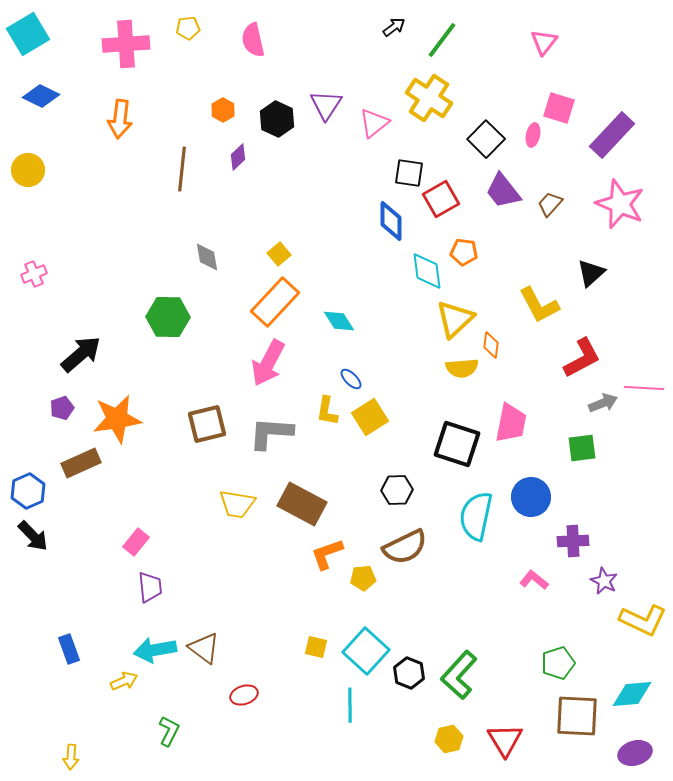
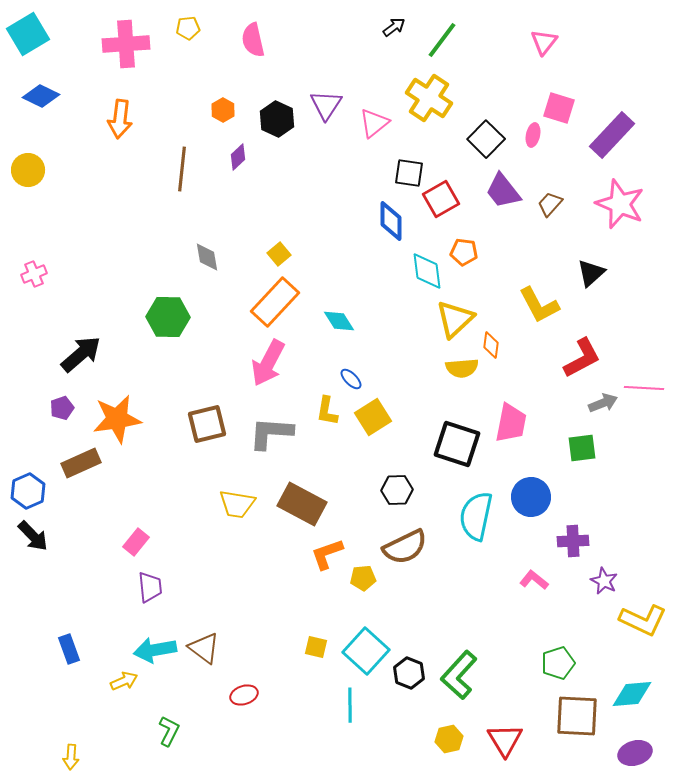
yellow square at (370, 417): moved 3 px right
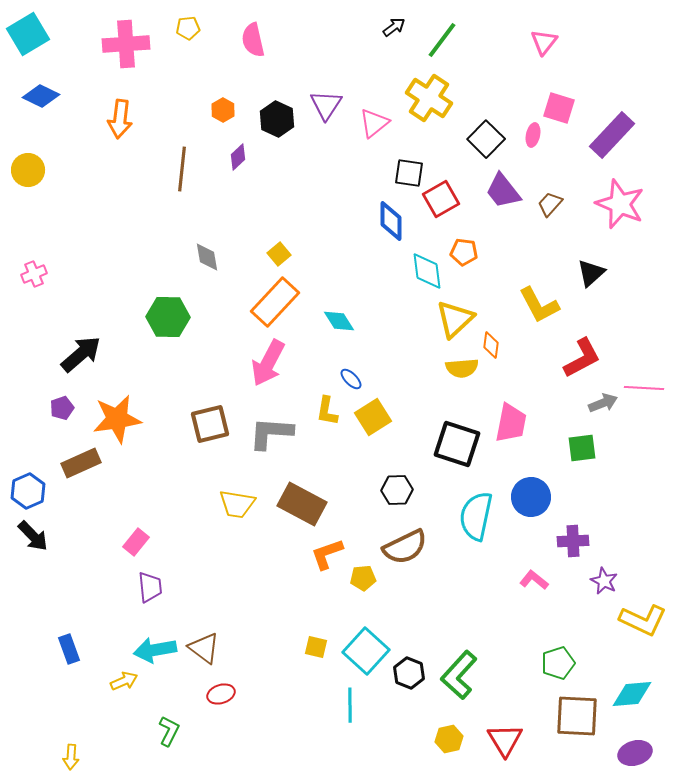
brown square at (207, 424): moved 3 px right
red ellipse at (244, 695): moved 23 px left, 1 px up
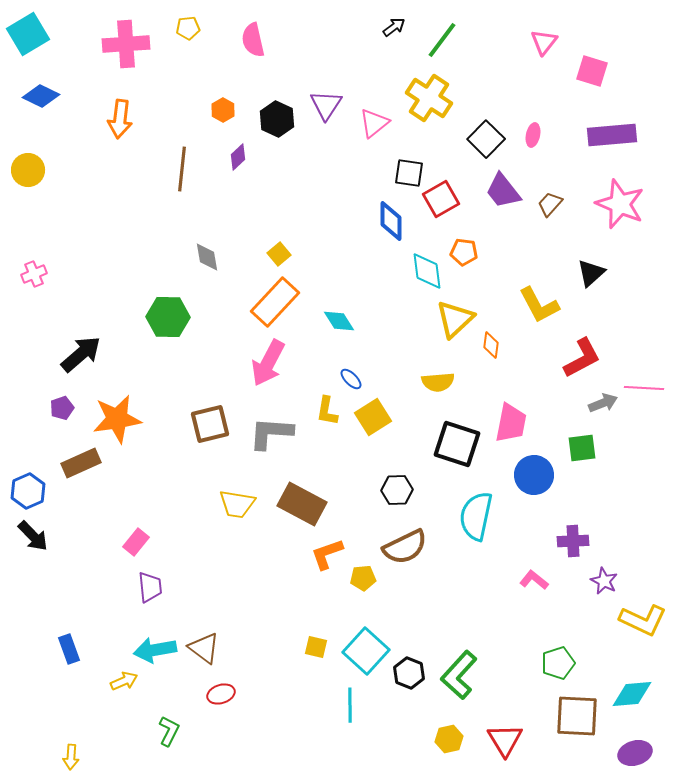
pink square at (559, 108): moved 33 px right, 37 px up
purple rectangle at (612, 135): rotated 42 degrees clockwise
yellow semicircle at (462, 368): moved 24 px left, 14 px down
blue circle at (531, 497): moved 3 px right, 22 px up
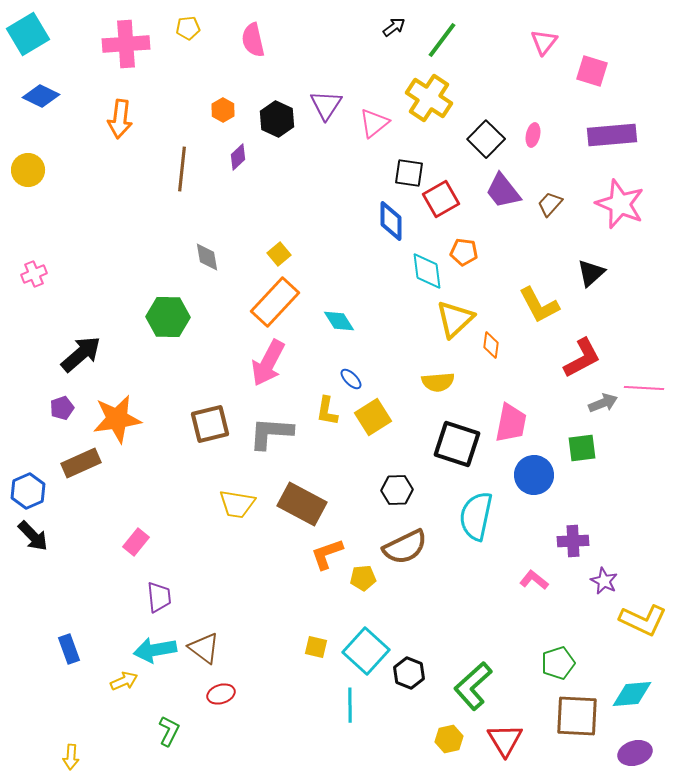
purple trapezoid at (150, 587): moved 9 px right, 10 px down
green L-shape at (459, 675): moved 14 px right, 11 px down; rotated 6 degrees clockwise
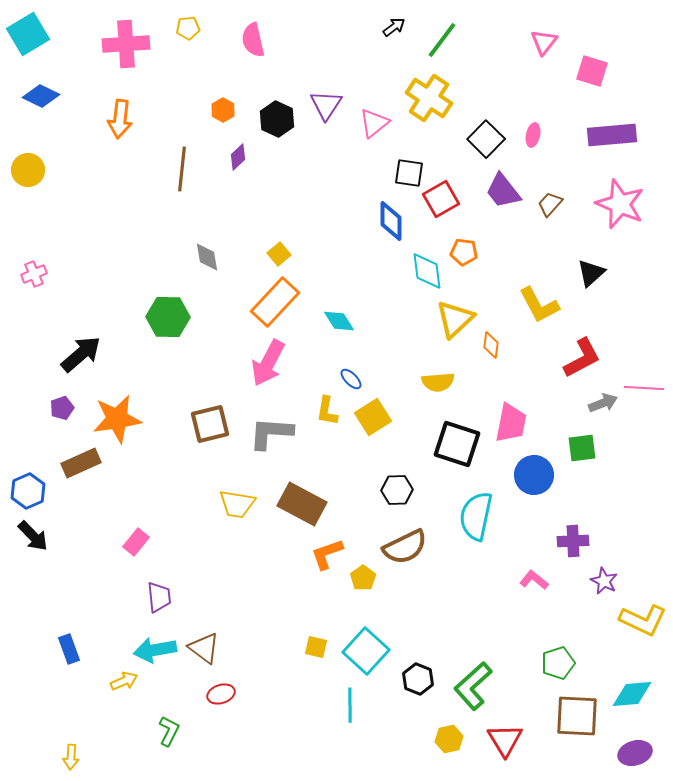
yellow pentagon at (363, 578): rotated 30 degrees counterclockwise
black hexagon at (409, 673): moved 9 px right, 6 px down
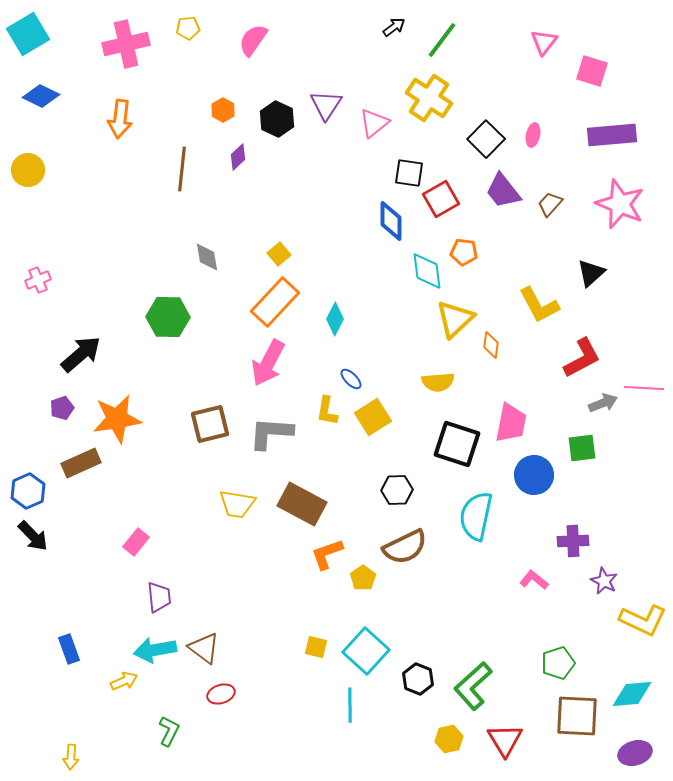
pink semicircle at (253, 40): rotated 48 degrees clockwise
pink cross at (126, 44): rotated 9 degrees counterclockwise
pink cross at (34, 274): moved 4 px right, 6 px down
cyan diamond at (339, 321): moved 4 px left, 2 px up; rotated 60 degrees clockwise
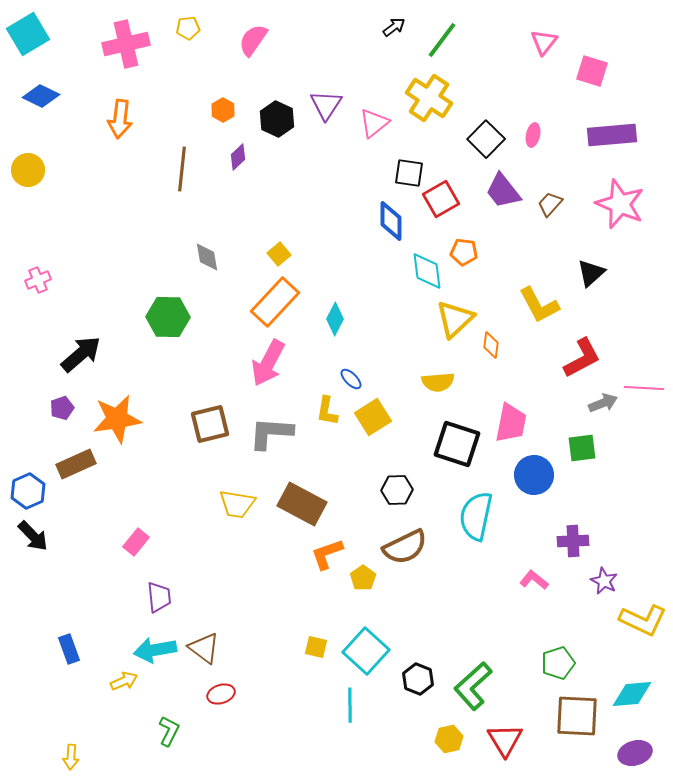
brown rectangle at (81, 463): moved 5 px left, 1 px down
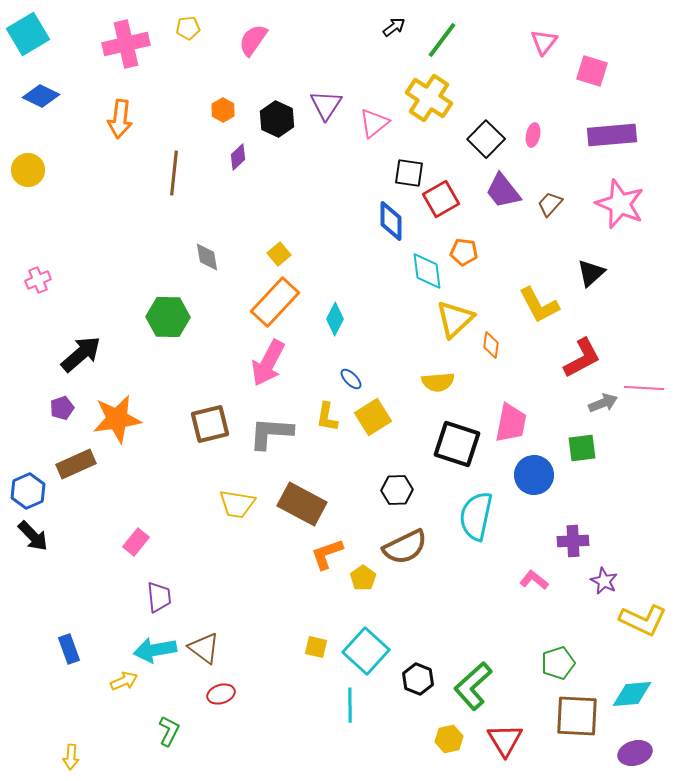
brown line at (182, 169): moved 8 px left, 4 px down
yellow L-shape at (327, 411): moved 6 px down
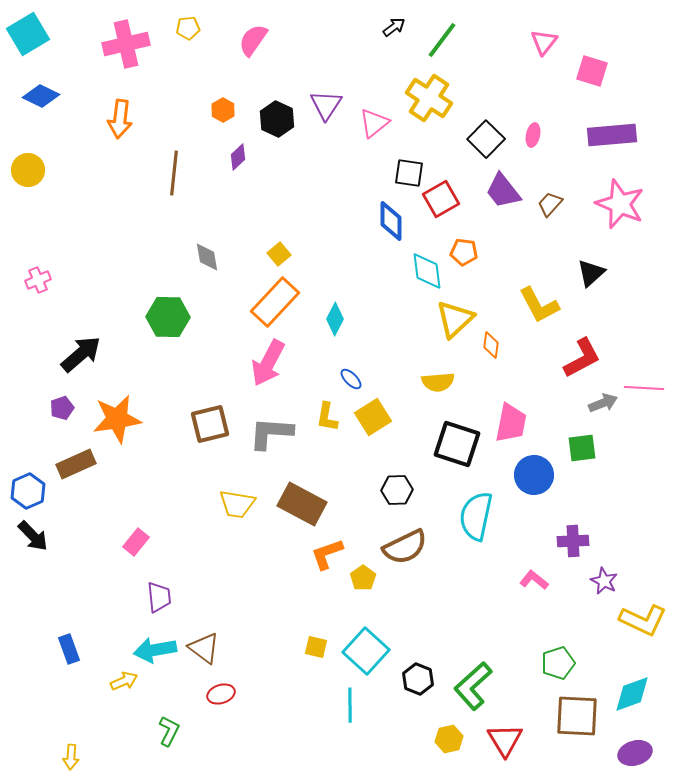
cyan diamond at (632, 694): rotated 15 degrees counterclockwise
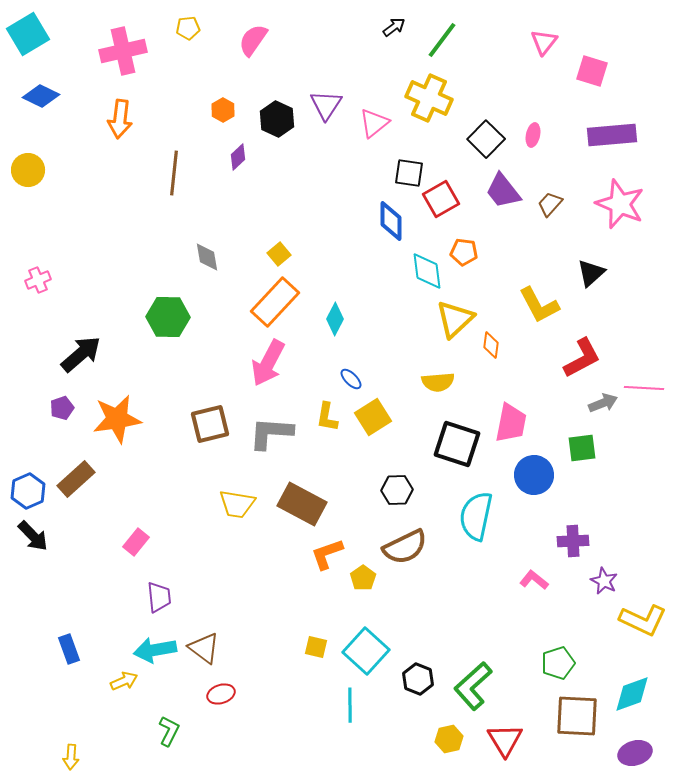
pink cross at (126, 44): moved 3 px left, 7 px down
yellow cross at (429, 98): rotated 9 degrees counterclockwise
brown rectangle at (76, 464): moved 15 px down; rotated 18 degrees counterclockwise
